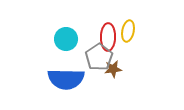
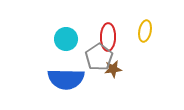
yellow ellipse: moved 17 px right
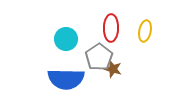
red ellipse: moved 3 px right, 9 px up
brown star: rotated 24 degrees clockwise
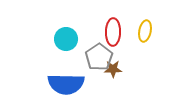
red ellipse: moved 2 px right, 4 px down
brown star: rotated 18 degrees counterclockwise
blue semicircle: moved 5 px down
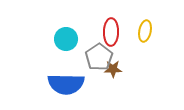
red ellipse: moved 2 px left
